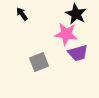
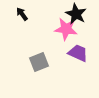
pink star: moved 5 px up
purple trapezoid: rotated 140 degrees counterclockwise
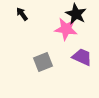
purple trapezoid: moved 4 px right, 4 px down
gray square: moved 4 px right
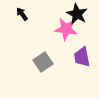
black star: moved 1 px right
purple trapezoid: rotated 125 degrees counterclockwise
gray square: rotated 12 degrees counterclockwise
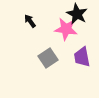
black arrow: moved 8 px right, 7 px down
gray square: moved 5 px right, 4 px up
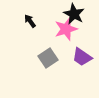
black star: moved 3 px left
pink star: rotated 25 degrees counterclockwise
purple trapezoid: rotated 45 degrees counterclockwise
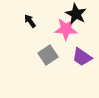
black star: moved 2 px right
pink star: rotated 20 degrees clockwise
gray square: moved 3 px up
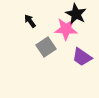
gray square: moved 2 px left, 8 px up
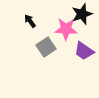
black star: moved 6 px right; rotated 25 degrees clockwise
purple trapezoid: moved 2 px right, 6 px up
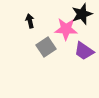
black arrow: rotated 24 degrees clockwise
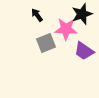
black arrow: moved 7 px right, 6 px up; rotated 24 degrees counterclockwise
gray square: moved 4 px up; rotated 12 degrees clockwise
